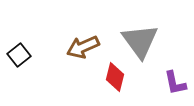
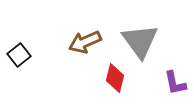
brown arrow: moved 2 px right, 5 px up
red diamond: moved 1 px down
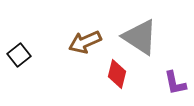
gray triangle: moved 4 px up; rotated 21 degrees counterclockwise
red diamond: moved 2 px right, 4 px up
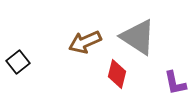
gray triangle: moved 2 px left
black square: moved 1 px left, 7 px down
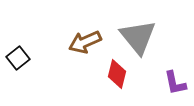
gray triangle: rotated 18 degrees clockwise
black square: moved 4 px up
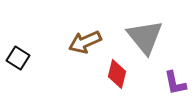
gray triangle: moved 7 px right
black square: rotated 20 degrees counterclockwise
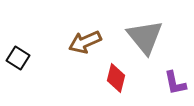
red diamond: moved 1 px left, 4 px down
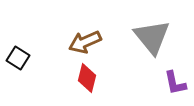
gray triangle: moved 7 px right
red diamond: moved 29 px left
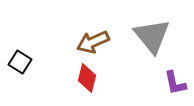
gray triangle: moved 1 px up
brown arrow: moved 8 px right
black square: moved 2 px right, 4 px down
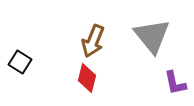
brown arrow: moved 1 px up; rotated 44 degrees counterclockwise
